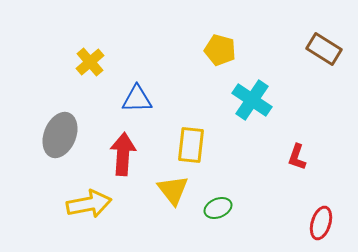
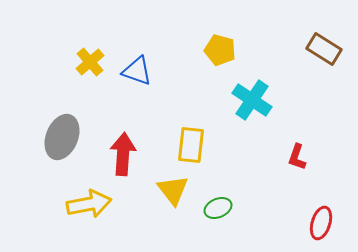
blue triangle: moved 28 px up; rotated 20 degrees clockwise
gray ellipse: moved 2 px right, 2 px down
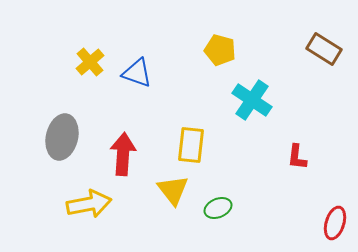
blue triangle: moved 2 px down
gray ellipse: rotated 9 degrees counterclockwise
red L-shape: rotated 12 degrees counterclockwise
red ellipse: moved 14 px right
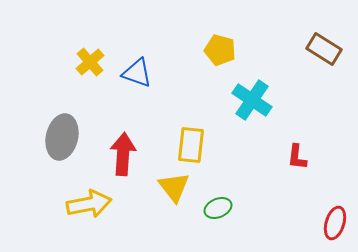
yellow triangle: moved 1 px right, 3 px up
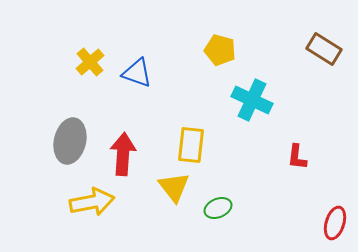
cyan cross: rotated 9 degrees counterclockwise
gray ellipse: moved 8 px right, 4 px down
yellow arrow: moved 3 px right, 2 px up
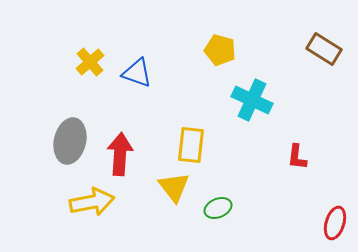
red arrow: moved 3 px left
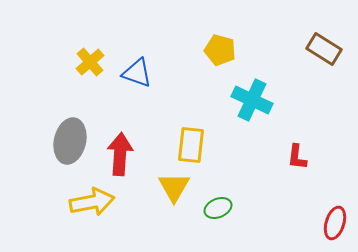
yellow triangle: rotated 8 degrees clockwise
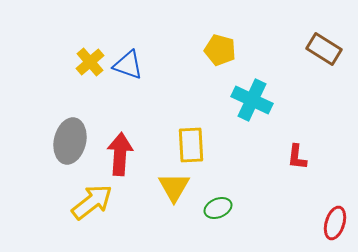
blue triangle: moved 9 px left, 8 px up
yellow rectangle: rotated 9 degrees counterclockwise
yellow arrow: rotated 27 degrees counterclockwise
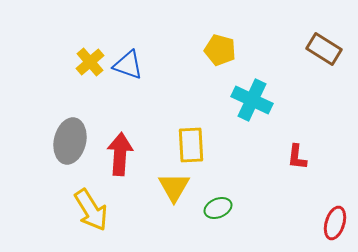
yellow arrow: moved 1 px left, 8 px down; rotated 96 degrees clockwise
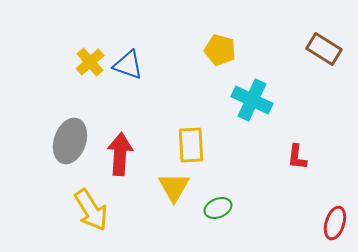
gray ellipse: rotated 6 degrees clockwise
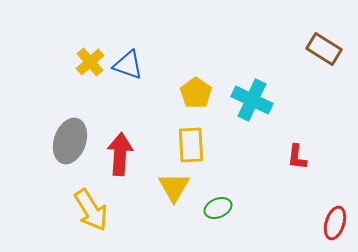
yellow pentagon: moved 24 px left, 43 px down; rotated 20 degrees clockwise
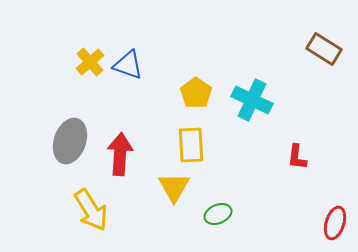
green ellipse: moved 6 px down
